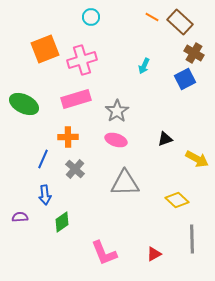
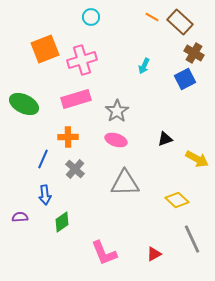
gray line: rotated 24 degrees counterclockwise
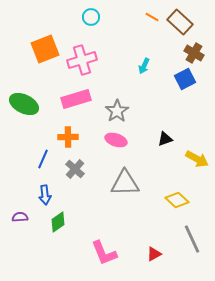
green diamond: moved 4 px left
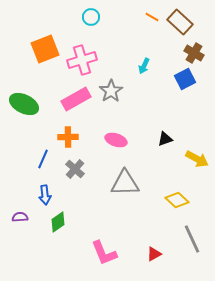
pink rectangle: rotated 12 degrees counterclockwise
gray star: moved 6 px left, 20 px up
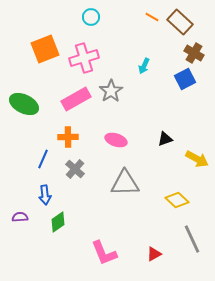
pink cross: moved 2 px right, 2 px up
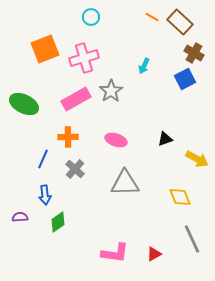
yellow diamond: moved 3 px right, 3 px up; rotated 25 degrees clockwise
pink L-shape: moved 11 px right; rotated 60 degrees counterclockwise
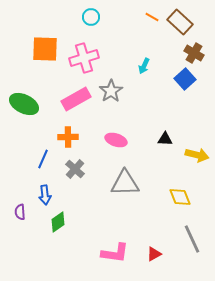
orange square: rotated 24 degrees clockwise
blue square: rotated 15 degrees counterclockwise
black triangle: rotated 21 degrees clockwise
yellow arrow: moved 4 px up; rotated 15 degrees counterclockwise
purple semicircle: moved 5 px up; rotated 91 degrees counterclockwise
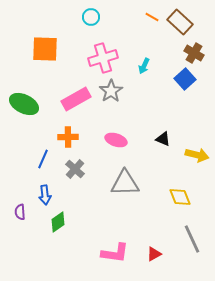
pink cross: moved 19 px right
black triangle: moved 2 px left; rotated 21 degrees clockwise
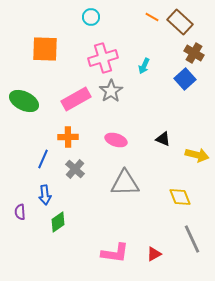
green ellipse: moved 3 px up
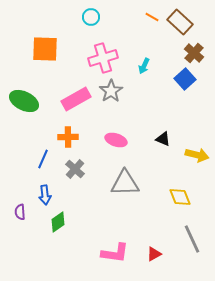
brown cross: rotated 12 degrees clockwise
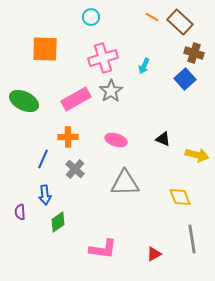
brown cross: rotated 24 degrees counterclockwise
gray line: rotated 16 degrees clockwise
pink L-shape: moved 12 px left, 4 px up
